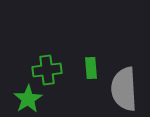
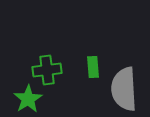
green rectangle: moved 2 px right, 1 px up
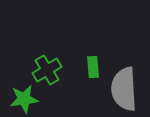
green cross: rotated 24 degrees counterclockwise
green star: moved 4 px left; rotated 24 degrees clockwise
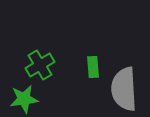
green cross: moved 7 px left, 5 px up
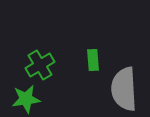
green rectangle: moved 7 px up
green star: moved 2 px right
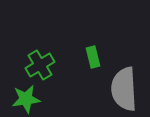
green rectangle: moved 3 px up; rotated 10 degrees counterclockwise
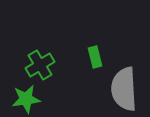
green rectangle: moved 2 px right
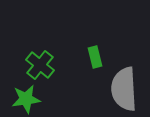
green cross: rotated 20 degrees counterclockwise
